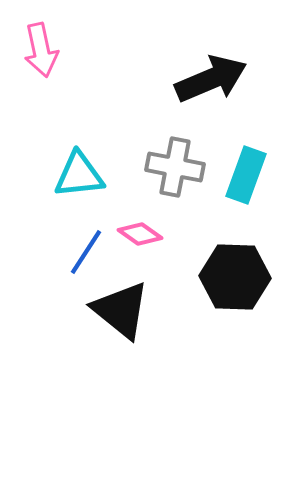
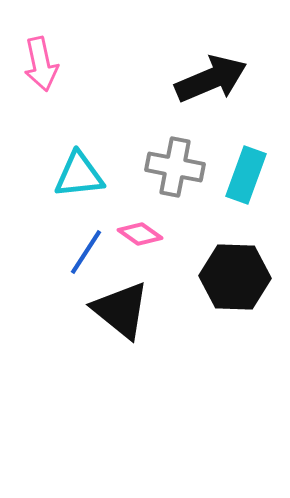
pink arrow: moved 14 px down
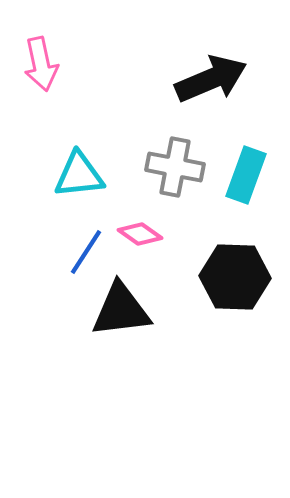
black triangle: rotated 46 degrees counterclockwise
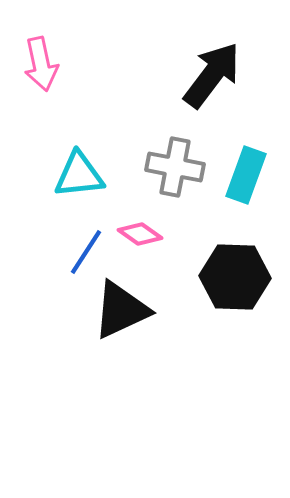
black arrow: moved 1 px right, 4 px up; rotated 30 degrees counterclockwise
black triangle: rotated 18 degrees counterclockwise
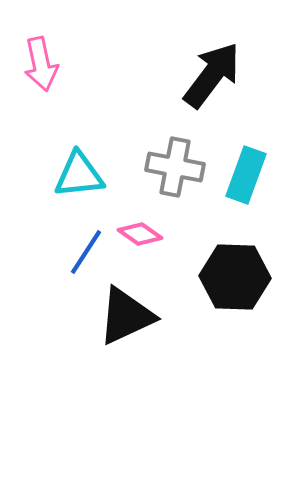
black triangle: moved 5 px right, 6 px down
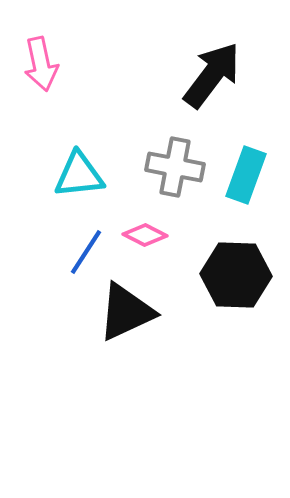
pink diamond: moved 5 px right, 1 px down; rotated 9 degrees counterclockwise
black hexagon: moved 1 px right, 2 px up
black triangle: moved 4 px up
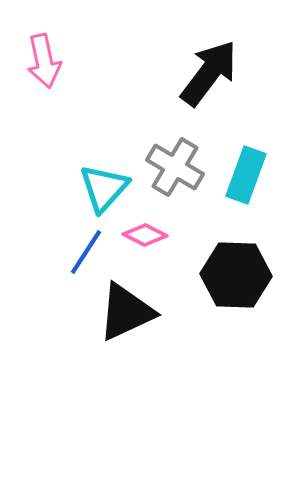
pink arrow: moved 3 px right, 3 px up
black arrow: moved 3 px left, 2 px up
gray cross: rotated 20 degrees clockwise
cyan triangle: moved 25 px right, 13 px down; rotated 42 degrees counterclockwise
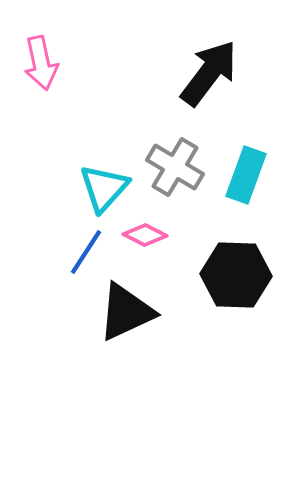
pink arrow: moved 3 px left, 2 px down
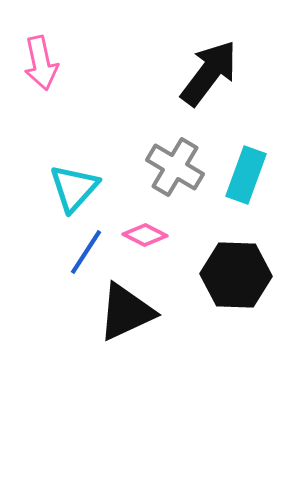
cyan triangle: moved 30 px left
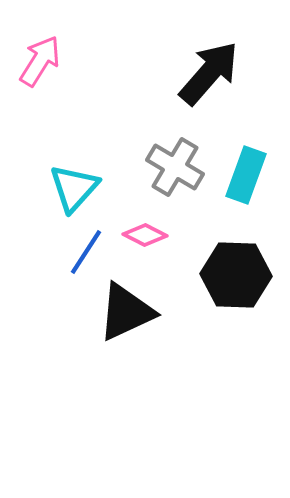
pink arrow: moved 1 px left, 2 px up; rotated 136 degrees counterclockwise
black arrow: rotated 4 degrees clockwise
